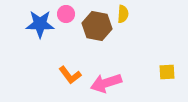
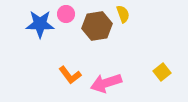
yellow semicircle: rotated 24 degrees counterclockwise
brown hexagon: rotated 20 degrees counterclockwise
yellow square: moved 5 px left; rotated 36 degrees counterclockwise
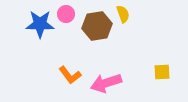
yellow square: rotated 36 degrees clockwise
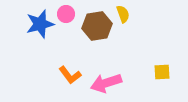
blue star: rotated 16 degrees counterclockwise
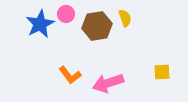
yellow semicircle: moved 2 px right, 4 px down
blue star: rotated 12 degrees counterclockwise
pink arrow: moved 2 px right
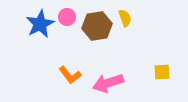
pink circle: moved 1 px right, 3 px down
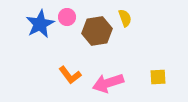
brown hexagon: moved 5 px down
yellow square: moved 4 px left, 5 px down
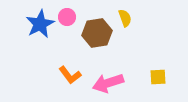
brown hexagon: moved 2 px down
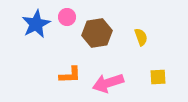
yellow semicircle: moved 16 px right, 19 px down
blue star: moved 4 px left
orange L-shape: rotated 55 degrees counterclockwise
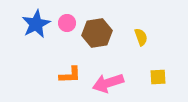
pink circle: moved 6 px down
